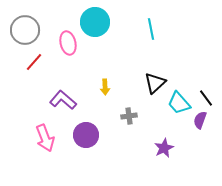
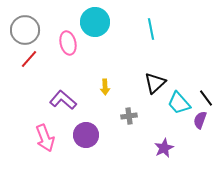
red line: moved 5 px left, 3 px up
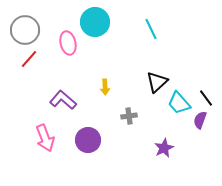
cyan line: rotated 15 degrees counterclockwise
black triangle: moved 2 px right, 1 px up
purple circle: moved 2 px right, 5 px down
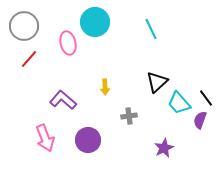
gray circle: moved 1 px left, 4 px up
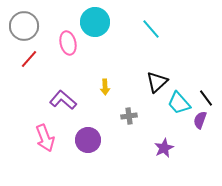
cyan line: rotated 15 degrees counterclockwise
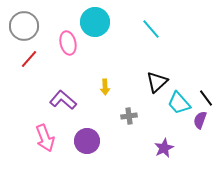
purple circle: moved 1 px left, 1 px down
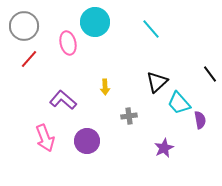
black line: moved 4 px right, 24 px up
purple semicircle: rotated 150 degrees clockwise
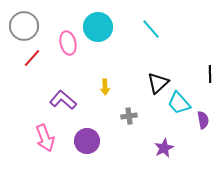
cyan circle: moved 3 px right, 5 px down
red line: moved 3 px right, 1 px up
black line: rotated 36 degrees clockwise
black triangle: moved 1 px right, 1 px down
purple semicircle: moved 3 px right
